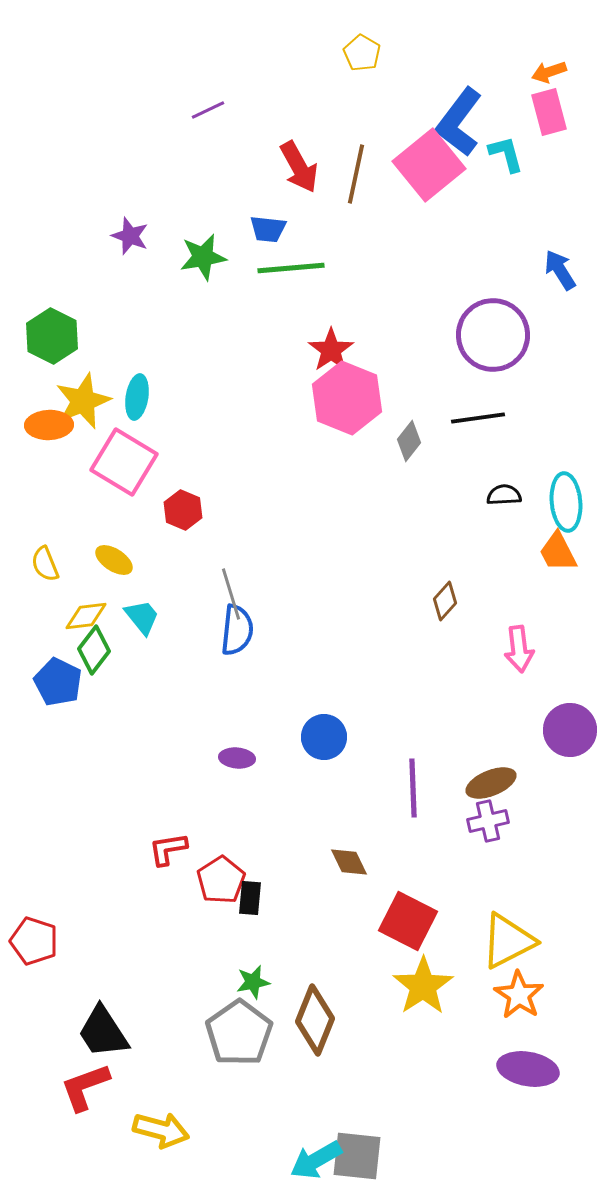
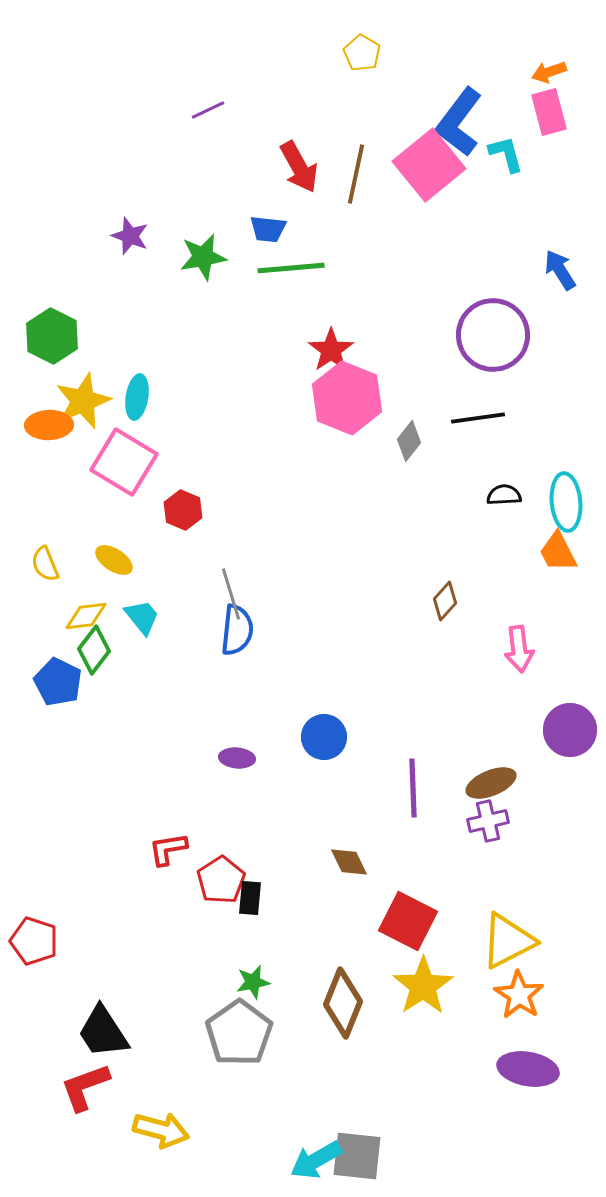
brown diamond at (315, 1020): moved 28 px right, 17 px up
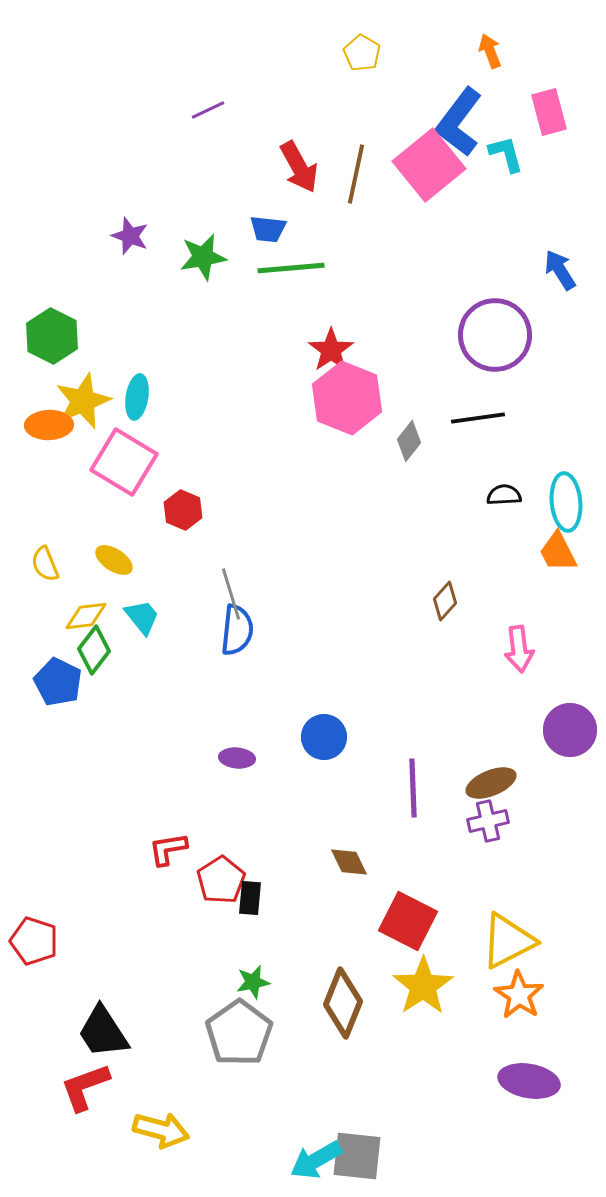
orange arrow at (549, 72): moved 59 px left, 21 px up; rotated 88 degrees clockwise
purple circle at (493, 335): moved 2 px right
purple ellipse at (528, 1069): moved 1 px right, 12 px down
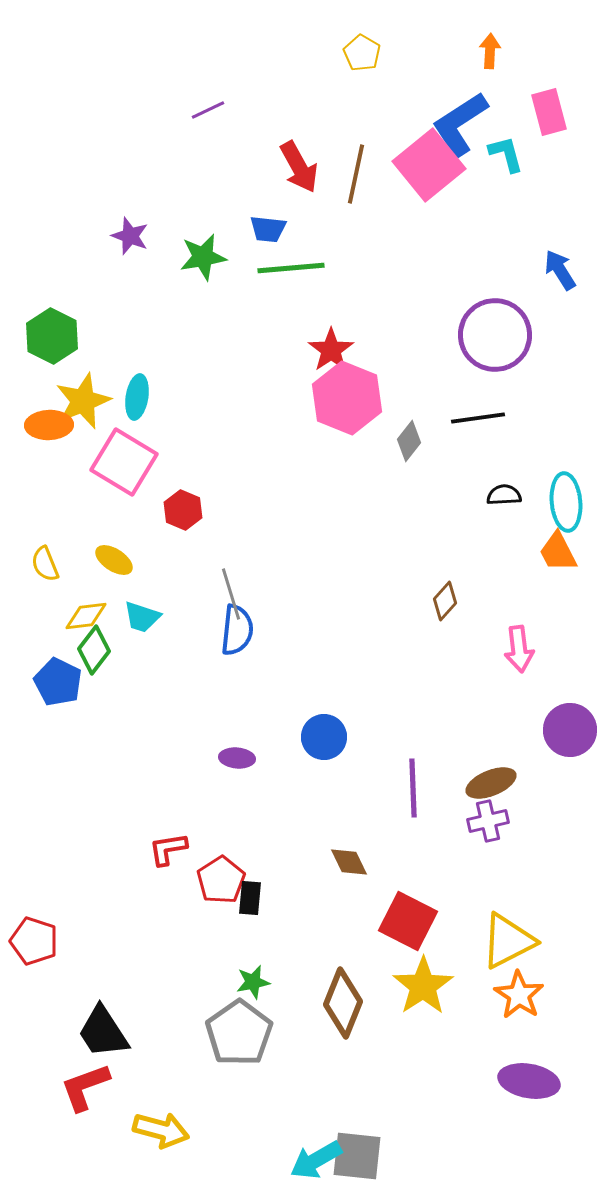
orange arrow at (490, 51): rotated 24 degrees clockwise
blue L-shape at (459, 122): moved 1 px right, 2 px down; rotated 20 degrees clockwise
cyan trapezoid at (142, 617): rotated 147 degrees clockwise
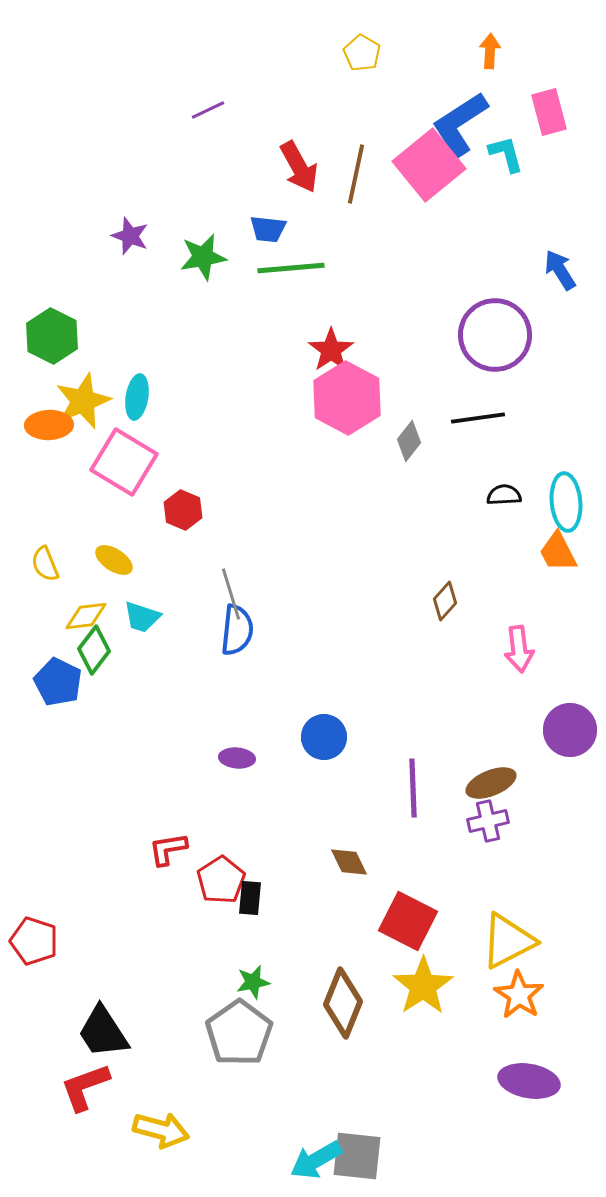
pink hexagon at (347, 398): rotated 6 degrees clockwise
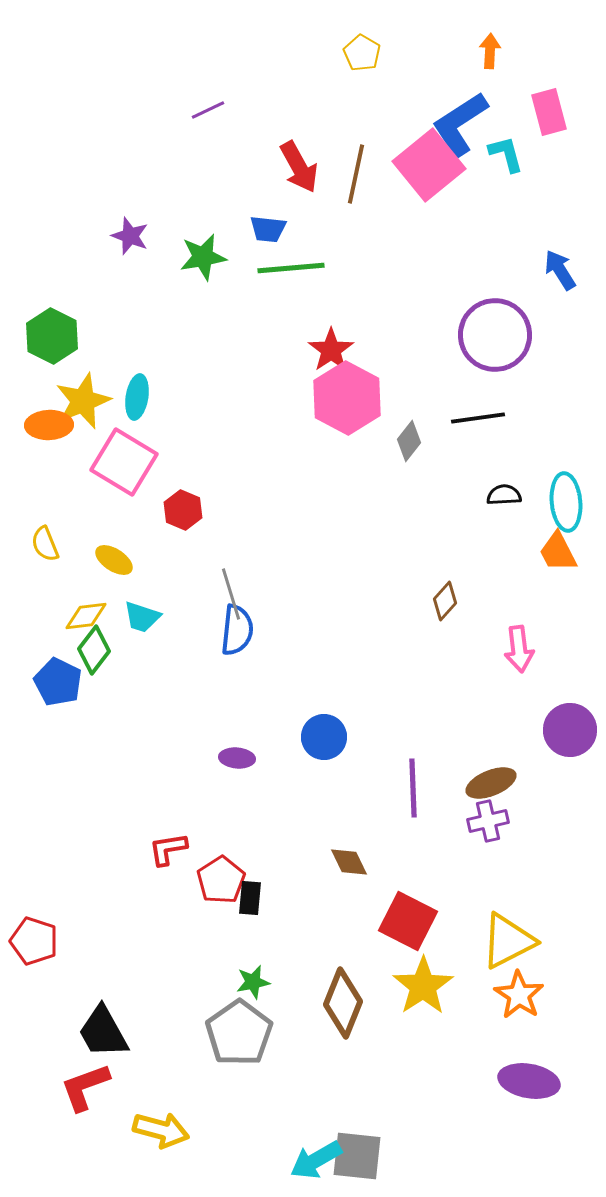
yellow semicircle at (45, 564): moved 20 px up
black trapezoid at (103, 1032): rotated 4 degrees clockwise
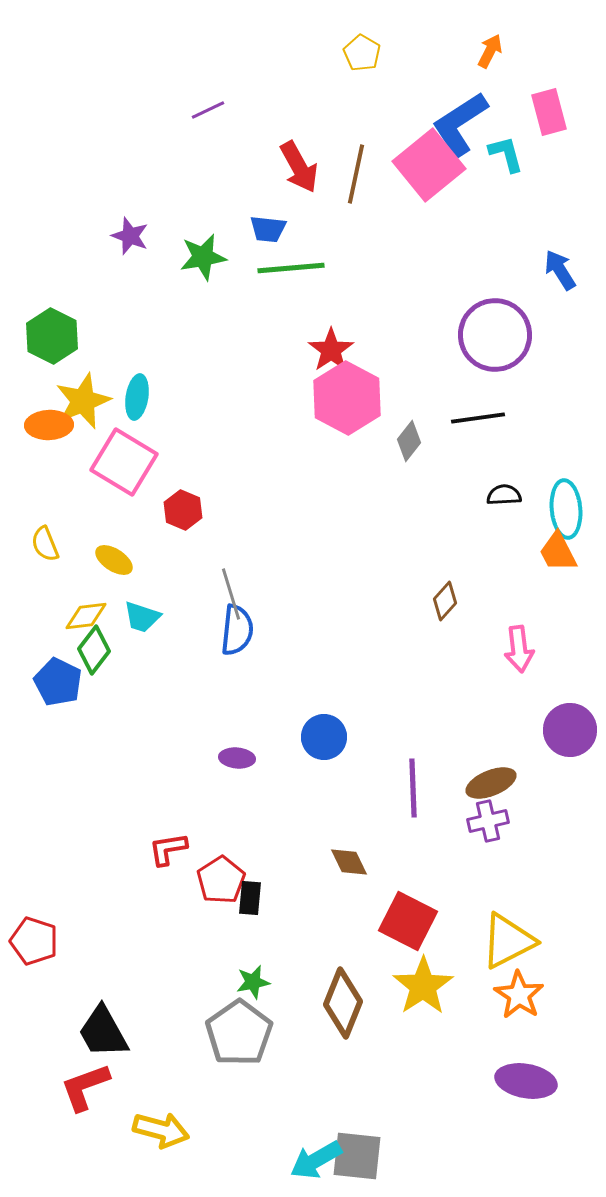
orange arrow at (490, 51): rotated 24 degrees clockwise
cyan ellipse at (566, 502): moved 7 px down
purple ellipse at (529, 1081): moved 3 px left
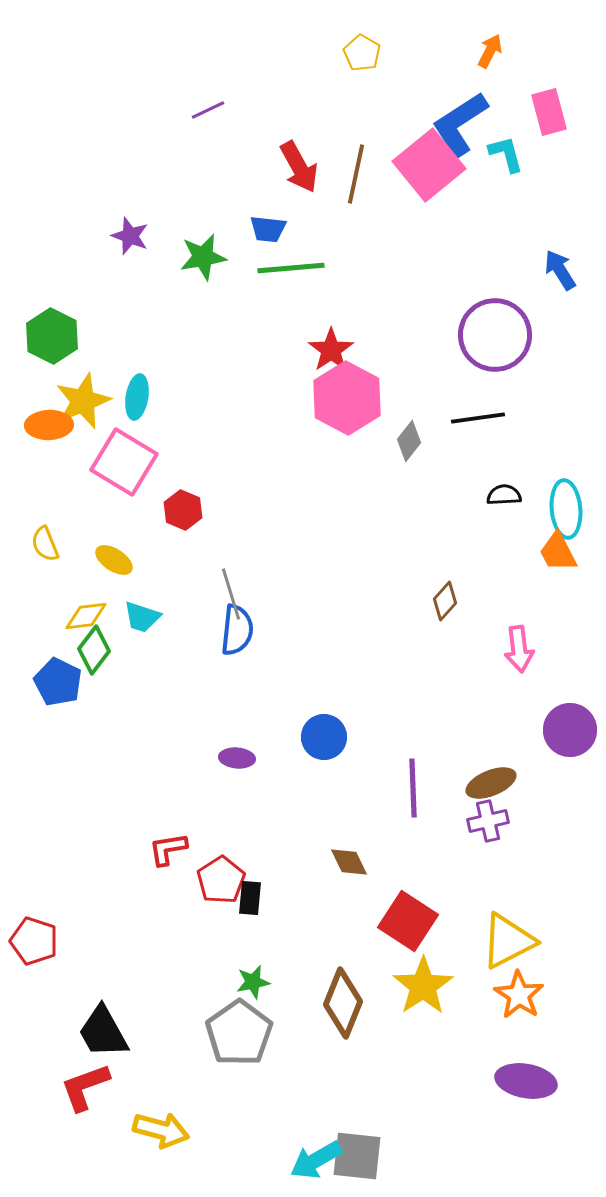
red square at (408, 921): rotated 6 degrees clockwise
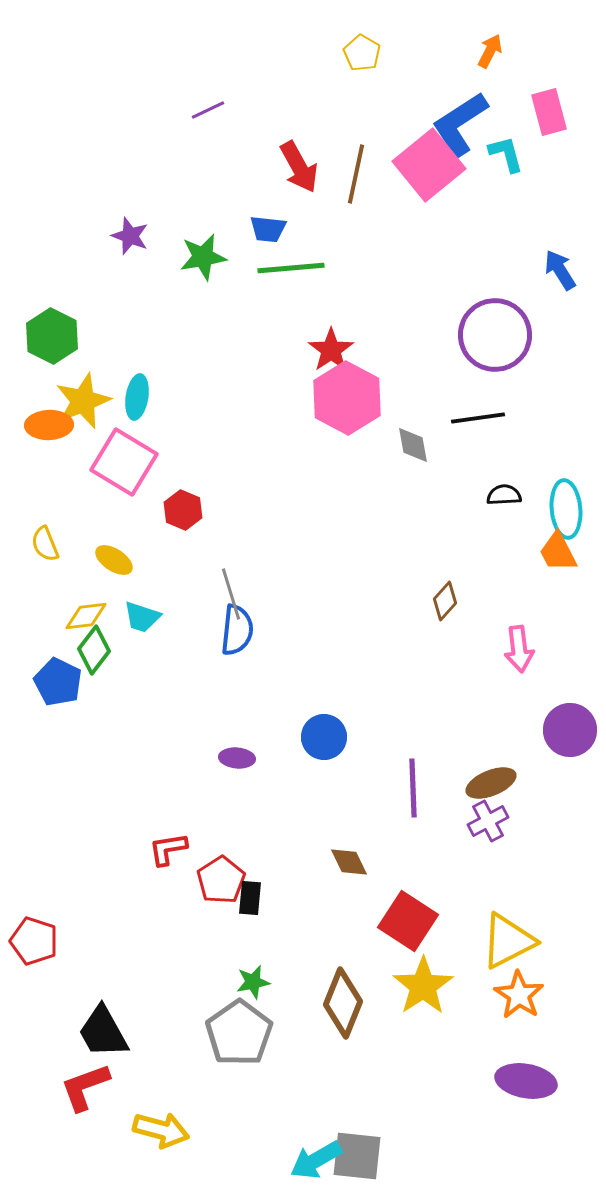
gray diamond at (409, 441): moved 4 px right, 4 px down; rotated 48 degrees counterclockwise
purple cross at (488, 821): rotated 15 degrees counterclockwise
